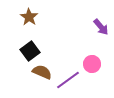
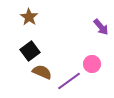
purple line: moved 1 px right, 1 px down
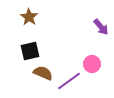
black square: rotated 24 degrees clockwise
brown semicircle: moved 1 px right, 1 px down
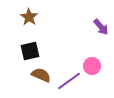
pink circle: moved 2 px down
brown semicircle: moved 2 px left, 2 px down
